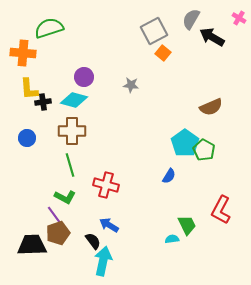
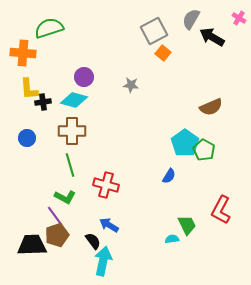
brown pentagon: moved 1 px left, 2 px down
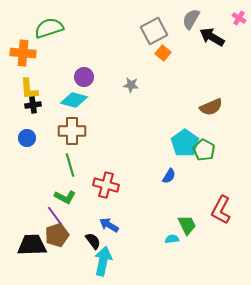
black cross: moved 10 px left, 3 px down
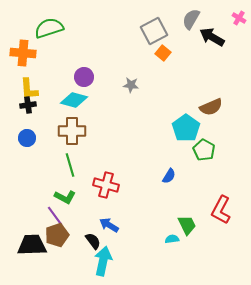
black cross: moved 5 px left
cyan pentagon: moved 1 px right, 15 px up
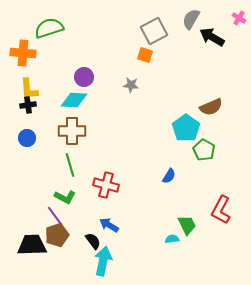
orange square: moved 18 px left, 2 px down; rotated 21 degrees counterclockwise
cyan diamond: rotated 12 degrees counterclockwise
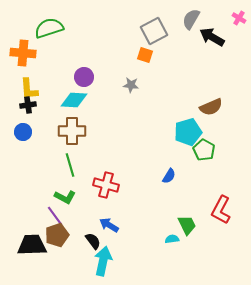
cyan pentagon: moved 2 px right, 4 px down; rotated 20 degrees clockwise
blue circle: moved 4 px left, 6 px up
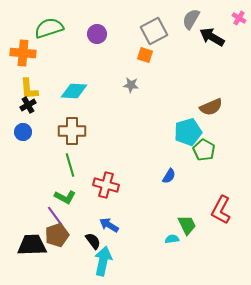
purple circle: moved 13 px right, 43 px up
cyan diamond: moved 9 px up
black cross: rotated 21 degrees counterclockwise
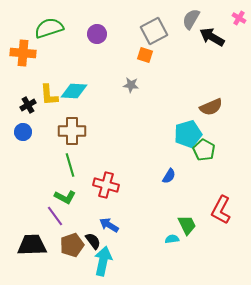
yellow L-shape: moved 20 px right, 6 px down
cyan pentagon: moved 2 px down
brown pentagon: moved 15 px right, 10 px down
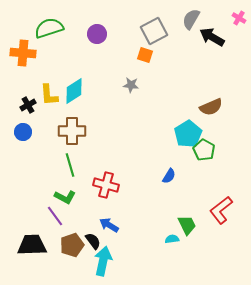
cyan diamond: rotated 36 degrees counterclockwise
cyan pentagon: rotated 16 degrees counterclockwise
red L-shape: rotated 24 degrees clockwise
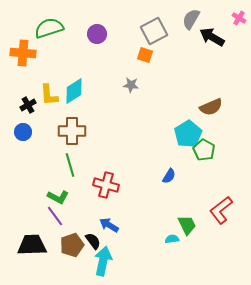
green L-shape: moved 7 px left
